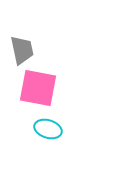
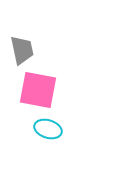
pink square: moved 2 px down
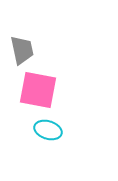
cyan ellipse: moved 1 px down
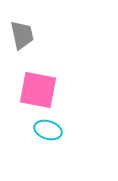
gray trapezoid: moved 15 px up
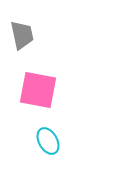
cyan ellipse: moved 11 px down; rotated 44 degrees clockwise
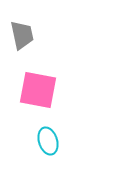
cyan ellipse: rotated 12 degrees clockwise
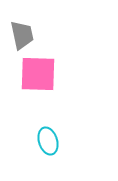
pink square: moved 16 px up; rotated 9 degrees counterclockwise
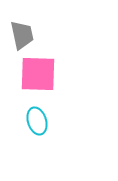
cyan ellipse: moved 11 px left, 20 px up
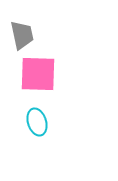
cyan ellipse: moved 1 px down
